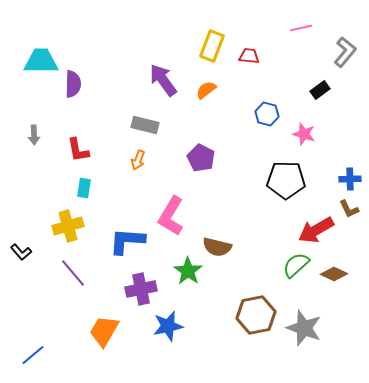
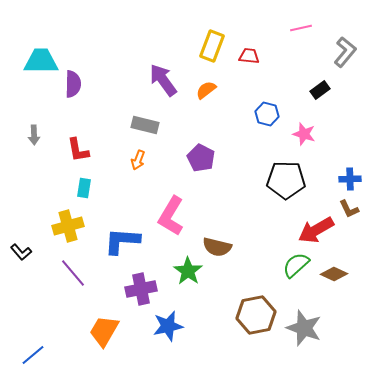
blue L-shape: moved 5 px left
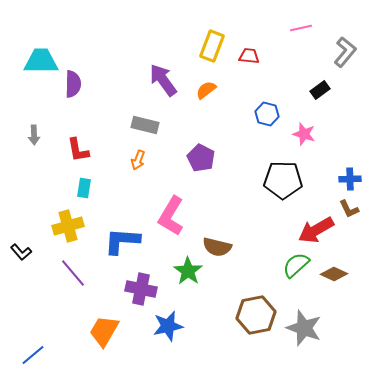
black pentagon: moved 3 px left
purple cross: rotated 24 degrees clockwise
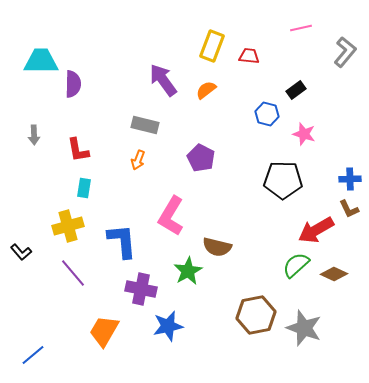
black rectangle: moved 24 px left
blue L-shape: rotated 81 degrees clockwise
green star: rotated 8 degrees clockwise
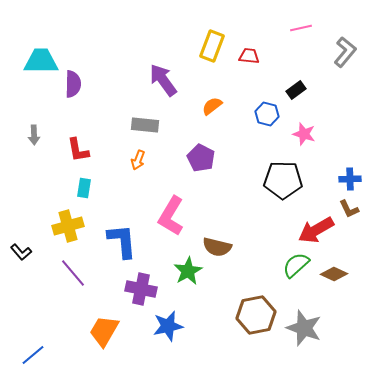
orange semicircle: moved 6 px right, 16 px down
gray rectangle: rotated 8 degrees counterclockwise
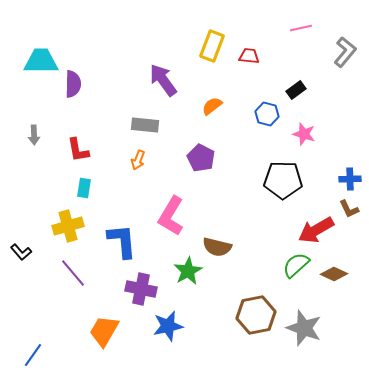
blue line: rotated 15 degrees counterclockwise
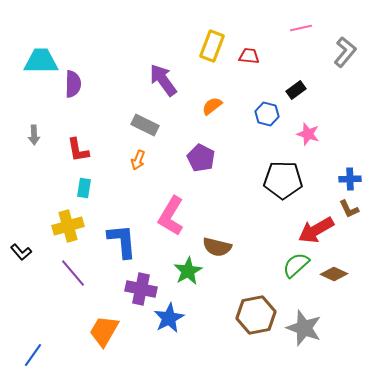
gray rectangle: rotated 20 degrees clockwise
pink star: moved 4 px right
blue star: moved 1 px right, 8 px up; rotated 16 degrees counterclockwise
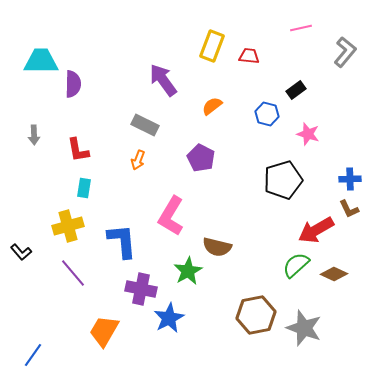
black pentagon: rotated 18 degrees counterclockwise
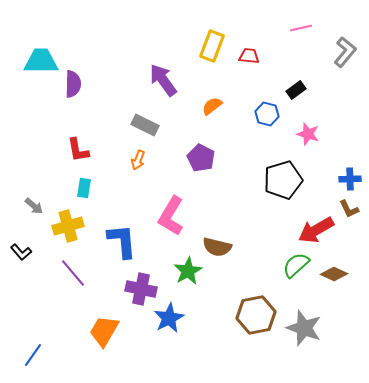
gray arrow: moved 71 px down; rotated 48 degrees counterclockwise
